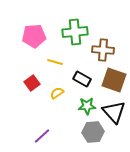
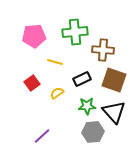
black rectangle: rotated 54 degrees counterclockwise
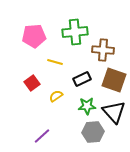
yellow semicircle: moved 1 px left, 3 px down
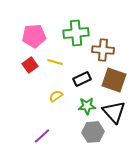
green cross: moved 1 px right, 1 px down
red square: moved 2 px left, 18 px up
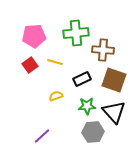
yellow semicircle: rotated 16 degrees clockwise
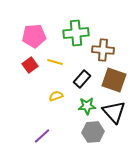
black rectangle: rotated 24 degrees counterclockwise
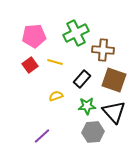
green cross: rotated 20 degrees counterclockwise
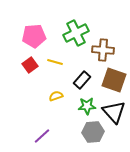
black rectangle: moved 1 px down
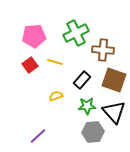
purple line: moved 4 px left
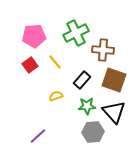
yellow line: rotated 35 degrees clockwise
